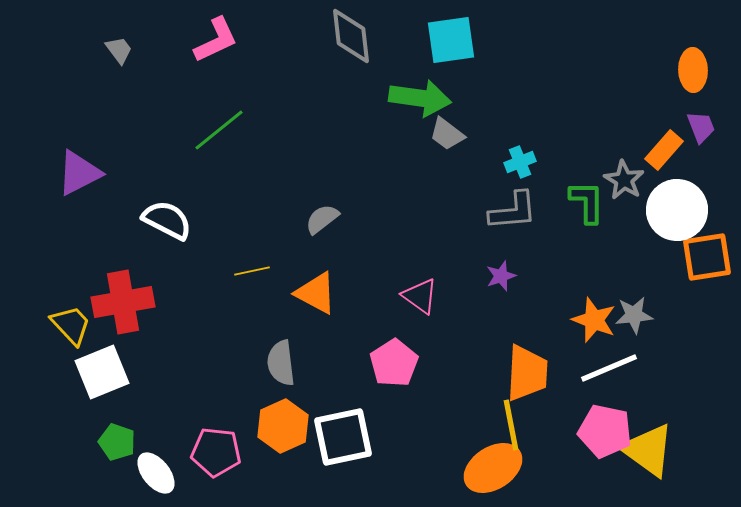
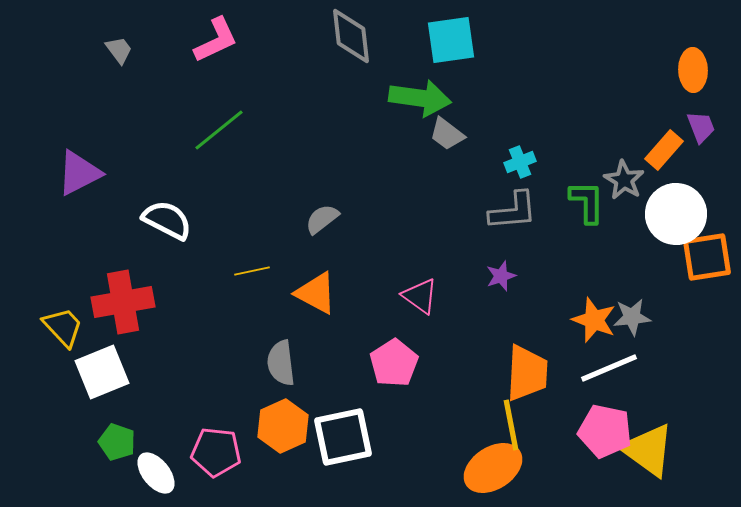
white circle at (677, 210): moved 1 px left, 4 px down
gray star at (634, 315): moved 2 px left, 2 px down
yellow trapezoid at (71, 325): moved 8 px left, 2 px down
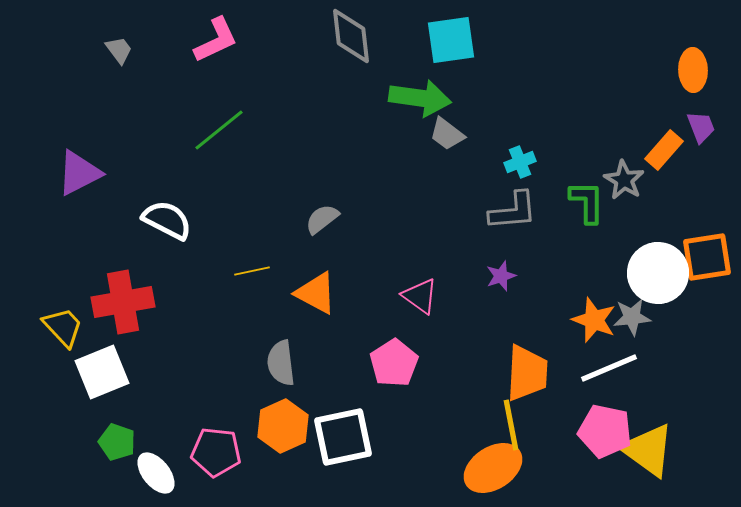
white circle at (676, 214): moved 18 px left, 59 px down
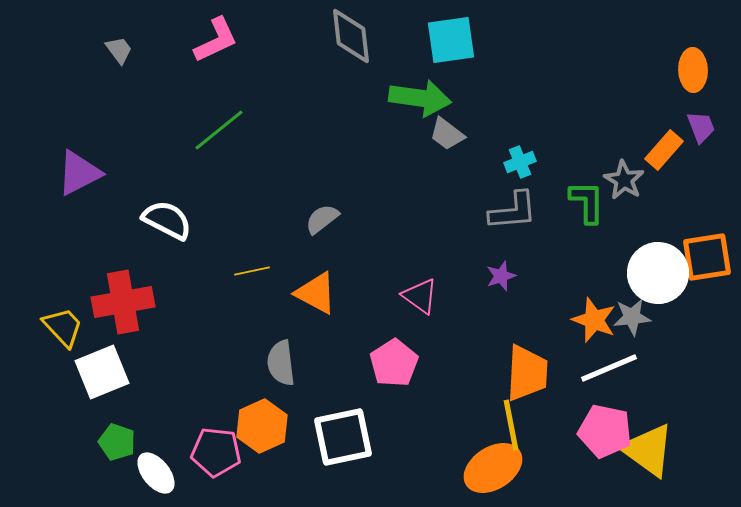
orange hexagon at (283, 426): moved 21 px left
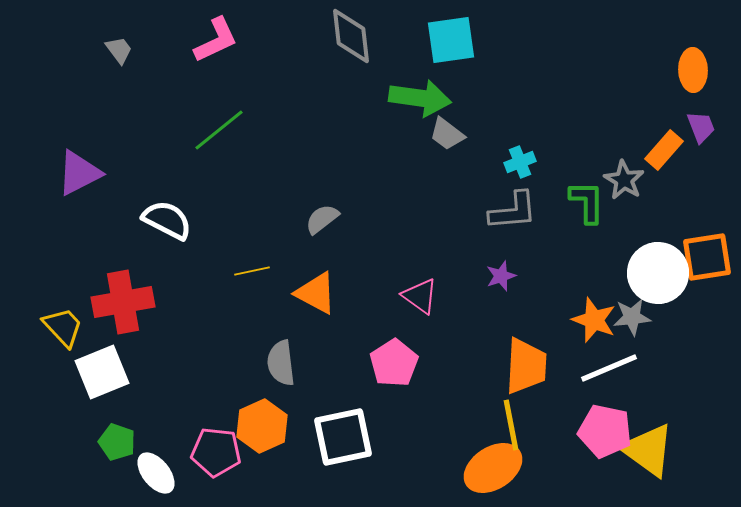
orange trapezoid at (527, 373): moved 1 px left, 7 px up
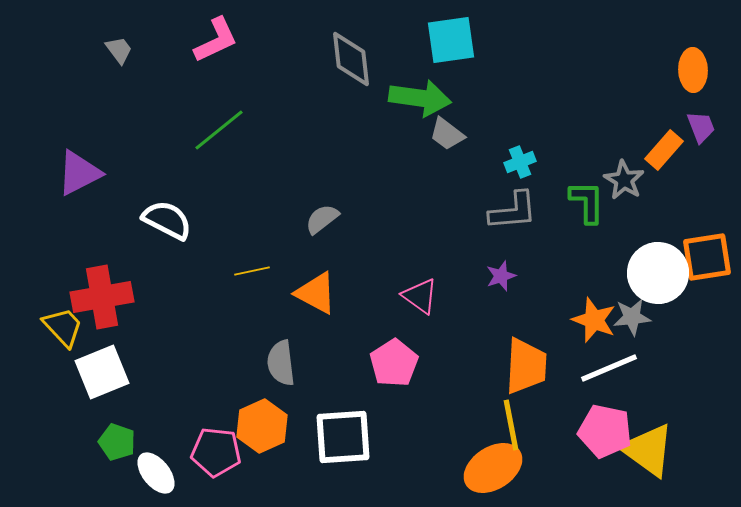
gray diamond at (351, 36): moved 23 px down
red cross at (123, 302): moved 21 px left, 5 px up
white square at (343, 437): rotated 8 degrees clockwise
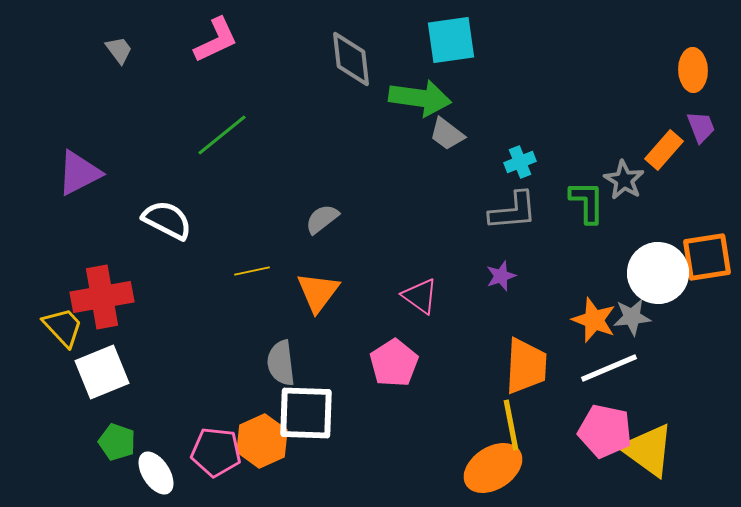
green line at (219, 130): moved 3 px right, 5 px down
orange triangle at (316, 293): moved 2 px right, 1 px up; rotated 39 degrees clockwise
orange hexagon at (262, 426): moved 15 px down
white square at (343, 437): moved 37 px left, 24 px up; rotated 6 degrees clockwise
white ellipse at (156, 473): rotated 6 degrees clockwise
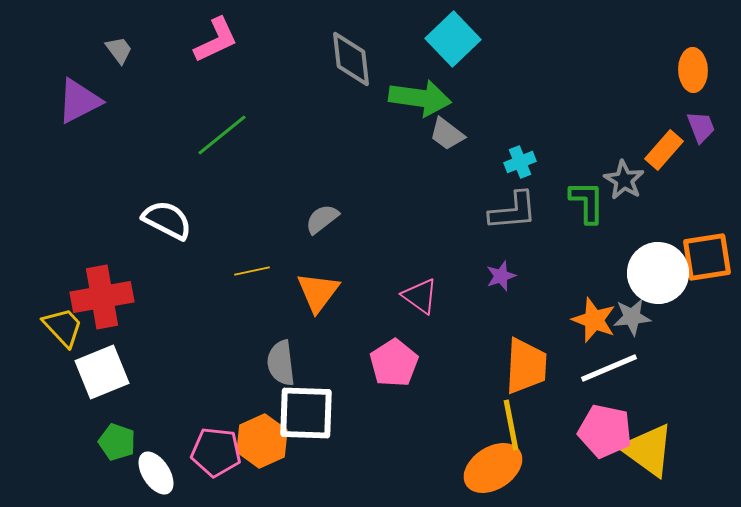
cyan square at (451, 40): moved 2 px right, 1 px up; rotated 36 degrees counterclockwise
purple triangle at (79, 173): moved 72 px up
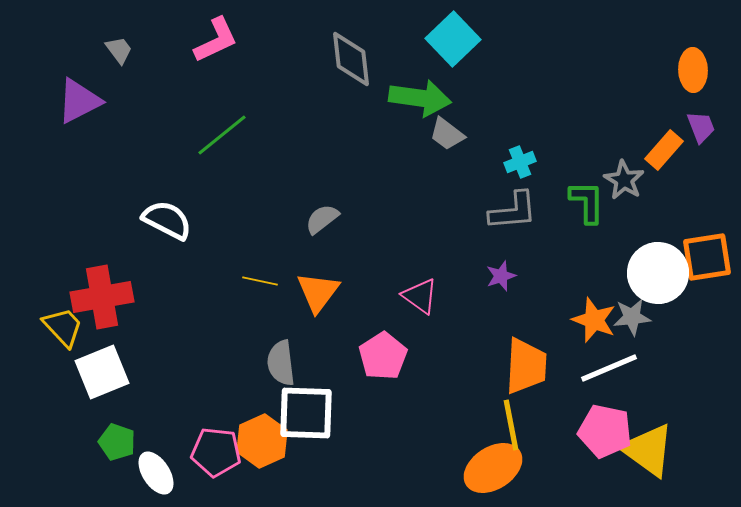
yellow line at (252, 271): moved 8 px right, 10 px down; rotated 24 degrees clockwise
pink pentagon at (394, 363): moved 11 px left, 7 px up
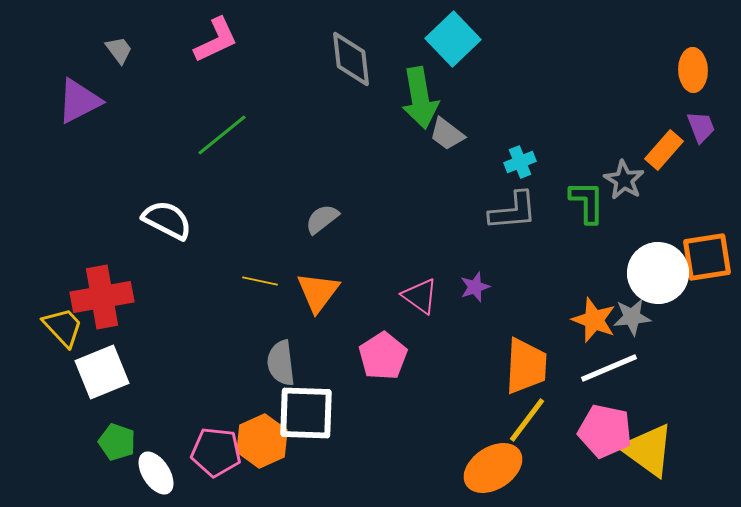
green arrow at (420, 98): rotated 72 degrees clockwise
purple star at (501, 276): moved 26 px left, 11 px down
yellow line at (511, 425): moved 16 px right, 5 px up; rotated 48 degrees clockwise
